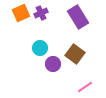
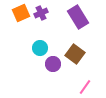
pink line: rotated 21 degrees counterclockwise
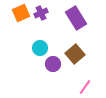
purple rectangle: moved 2 px left, 1 px down
brown square: rotated 12 degrees clockwise
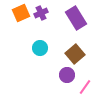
purple circle: moved 14 px right, 11 px down
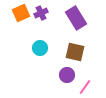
brown square: moved 2 px up; rotated 36 degrees counterclockwise
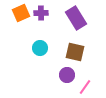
purple cross: rotated 24 degrees clockwise
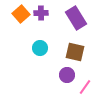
orange square: moved 1 px down; rotated 18 degrees counterclockwise
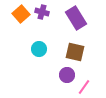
purple cross: moved 1 px right, 1 px up; rotated 16 degrees clockwise
cyan circle: moved 1 px left, 1 px down
pink line: moved 1 px left
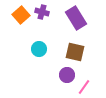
orange square: moved 1 px down
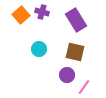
purple rectangle: moved 2 px down
